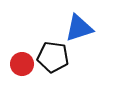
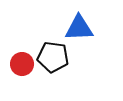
blue triangle: rotated 16 degrees clockwise
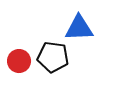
red circle: moved 3 px left, 3 px up
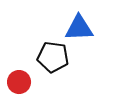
red circle: moved 21 px down
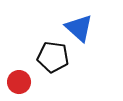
blue triangle: rotated 44 degrees clockwise
